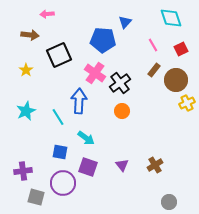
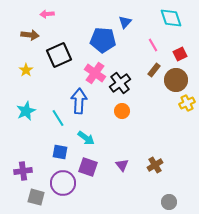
red square: moved 1 px left, 5 px down
cyan line: moved 1 px down
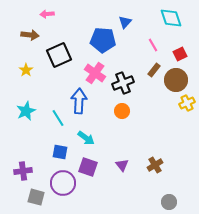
black cross: moved 3 px right; rotated 15 degrees clockwise
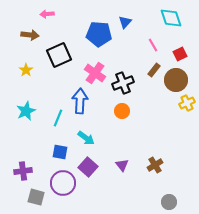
blue pentagon: moved 4 px left, 6 px up
blue arrow: moved 1 px right
cyan line: rotated 54 degrees clockwise
purple square: rotated 24 degrees clockwise
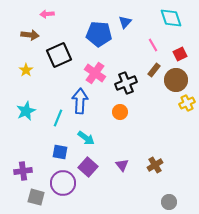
black cross: moved 3 px right
orange circle: moved 2 px left, 1 px down
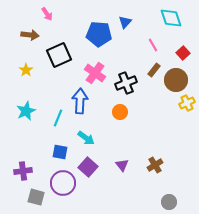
pink arrow: rotated 120 degrees counterclockwise
red square: moved 3 px right, 1 px up; rotated 16 degrees counterclockwise
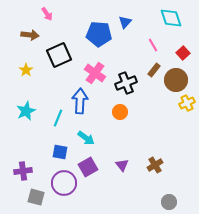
purple square: rotated 18 degrees clockwise
purple circle: moved 1 px right
